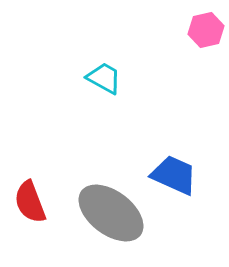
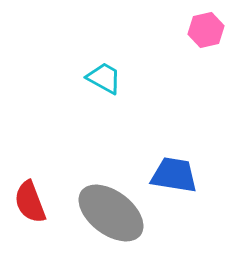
blue trapezoid: rotated 15 degrees counterclockwise
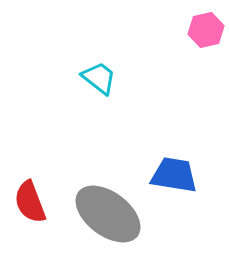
cyan trapezoid: moved 5 px left; rotated 9 degrees clockwise
gray ellipse: moved 3 px left, 1 px down
